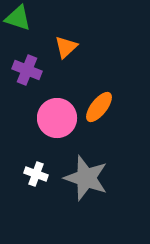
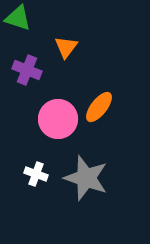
orange triangle: rotated 10 degrees counterclockwise
pink circle: moved 1 px right, 1 px down
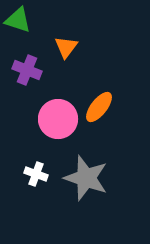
green triangle: moved 2 px down
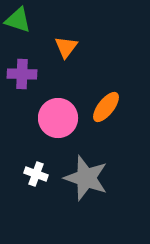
purple cross: moved 5 px left, 4 px down; rotated 20 degrees counterclockwise
orange ellipse: moved 7 px right
pink circle: moved 1 px up
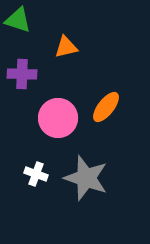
orange triangle: rotated 40 degrees clockwise
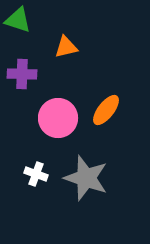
orange ellipse: moved 3 px down
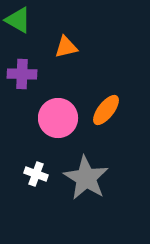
green triangle: rotated 12 degrees clockwise
gray star: rotated 12 degrees clockwise
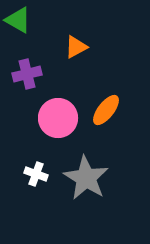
orange triangle: moved 10 px right; rotated 15 degrees counterclockwise
purple cross: moved 5 px right; rotated 16 degrees counterclockwise
